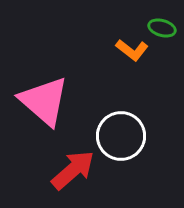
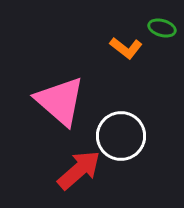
orange L-shape: moved 6 px left, 2 px up
pink triangle: moved 16 px right
red arrow: moved 6 px right
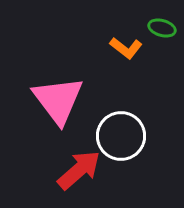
pink triangle: moved 2 px left, 1 px up; rotated 12 degrees clockwise
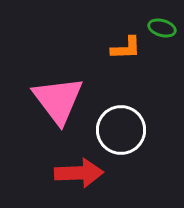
orange L-shape: rotated 40 degrees counterclockwise
white circle: moved 6 px up
red arrow: moved 3 px down; rotated 39 degrees clockwise
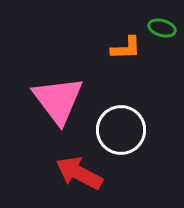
red arrow: rotated 150 degrees counterclockwise
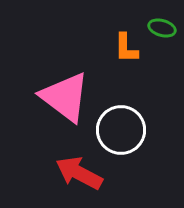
orange L-shape: rotated 92 degrees clockwise
pink triangle: moved 7 px right, 3 px up; rotated 16 degrees counterclockwise
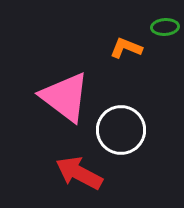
green ellipse: moved 3 px right, 1 px up; rotated 20 degrees counterclockwise
orange L-shape: rotated 112 degrees clockwise
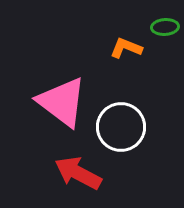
pink triangle: moved 3 px left, 5 px down
white circle: moved 3 px up
red arrow: moved 1 px left
